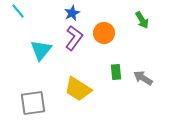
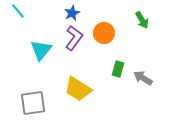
green rectangle: moved 2 px right, 3 px up; rotated 21 degrees clockwise
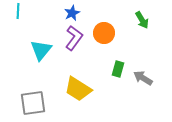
cyan line: rotated 42 degrees clockwise
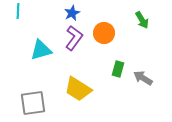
cyan triangle: rotated 35 degrees clockwise
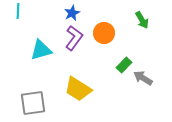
green rectangle: moved 6 px right, 4 px up; rotated 28 degrees clockwise
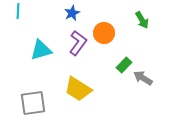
purple L-shape: moved 4 px right, 5 px down
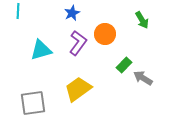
orange circle: moved 1 px right, 1 px down
yellow trapezoid: rotated 112 degrees clockwise
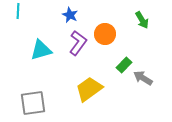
blue star: moved 2 px left, 2 px down; rotated 21 degrees counterclockwise
yellow trapezoid: moved 11 px right
